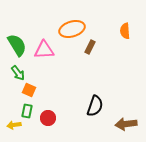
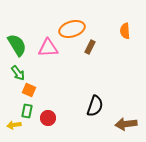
pink triangle: moved 4 px right, 2 px up
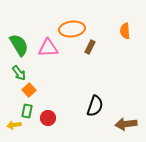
orange ellipse: rotated 10 degrees clockwise
green semicircle: moved 2 px right
green arrow: moved 1 px right
orange square: rotated 24 degrees clockwise
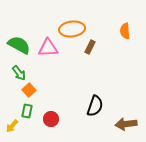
green semicircle: rotated 30 degrees counterclockwise
red circle: moved 3 px right, 1 px down
yellow arrow: moved 2 px left, 1 px down; rotated 40 degrees counterclockwise
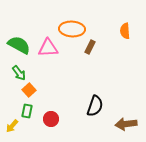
orange ellipse: rotated 10 degrees clockwise
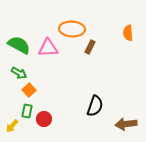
orange semicircle: moved 3 px right, 2 px down
green arrow: rotated 21 degrees counterclockwise
red circle: moved 7 px left
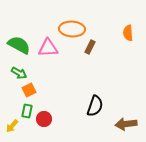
orange square: rotated 16 degrees clockwise
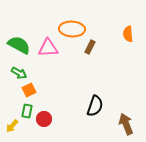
orange semicircle: moved 1 px down
brown arrow: rotated 75 degrees clockwise
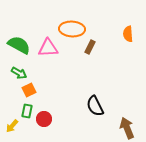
black semicircle: rotated 135 degrees clockwise
brown arrow: moved 1 px right, 4 px down
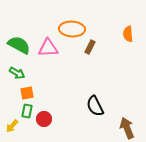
green arrow: moved 2 px left
orange square: moved 2 px left, 3 px down; rotated 16 degrees clockwise
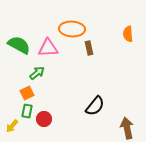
brown rectangle: moved 1 px left, 1 px down; rotated 40 degrees counterclockwise
green arrow: moved 20 px right; rotated 70 degrees counterclockwise
orange square: rotated 16 degrees counterclockwise
black semicircle: rotated 115 degrees counterclockwise
brown arrow: rotated 10 degrees clockwise
